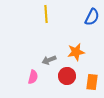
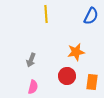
blue semicircle: moved 1 px left, 1 px up
gray arrow: moved 18 px left; rotated 48 degrees counterclockwise
pink semicircle: moved 10 px down
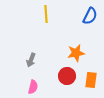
blue semicircle: moved 1 px left
orange star: moved 1 px down
orange rectangle: moved 1 px left, 2 px up
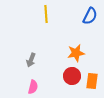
red circle: moved 5 px right
orange rectangle: moved 1 px right, 1 px down
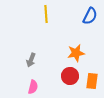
red circle: moved 2 px left
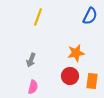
yellow line: moved 8 px left, 3 px down; rotated 24 degrees clockwise
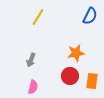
yellow line: rotated 12 degrees clockwise
